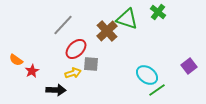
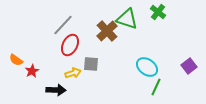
red ellipse: moved 6 px left, 4 px up; rotated 20 degrees counterclockwise
cyan ellipse: moved 8 px up
green line: moved 1 px left, 3 px up; rotated 30 degrees counterclockwise
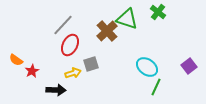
gray square: rotated 21 degrees counterclockwise
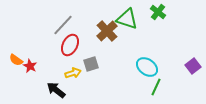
purple square: moved 4 px right
red star: moved 2 px left, 5 px up; rotated 16 degrees counterclockwise
black arrow: rotated 144 degrees counterclockwise
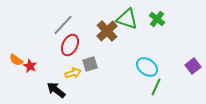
green cross: moved 1 px left, 7 px down
gray square: moved 1 px left
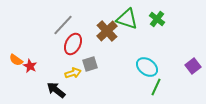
red ellipse: moved 3 px right, 1 px up
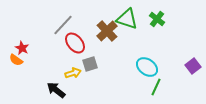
red ellipse: moved 2 px right, 1 px up; rotated 65 degrees counterclockwise
red star: moved 8 px left, 18 px up
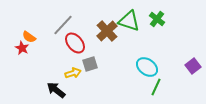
green triangle: moved 2 px right, 2 px down
orange semicircle: moved 13 px right, 23 px up
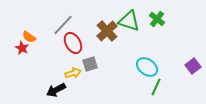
red ellipse: moved 2 px left; rotated 10 degrees clockwise
black arrow: rotated 66 degrees counterclockwise
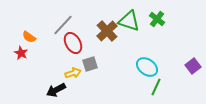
red star: moved 1 px left, 5 px down
